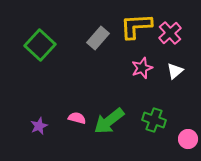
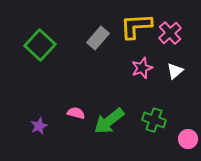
pink semicircle: moved 1 px left, 5 px up
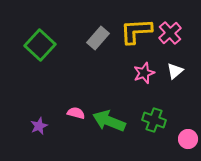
yellow L-shape: moved 5 px down
pink star: moved 2 px right, 5 px down
green arrow: rotated 60 degrees clockwise
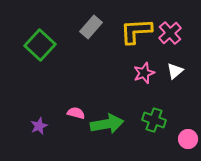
gray rectangle: moved 7 px left, 11 px up
green arrow: moved 2 px left, 3 px down; rotated 148 degrees clockwise
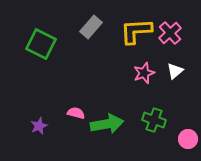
green square: moved 1 px right, 1 px up; rotated 16 degrees counterclockwise
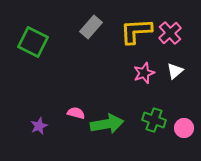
green square: moved 8 px left, 2 px up
pink circle: moved 4 px left, 11 px up
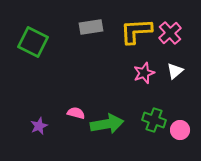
gray rectangle: rotated 40 degrees clockwise
pink circle: moved 4 px left, 2 px down
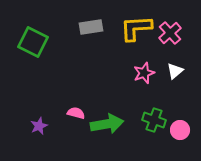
yellow L-shape: moved 3 px up
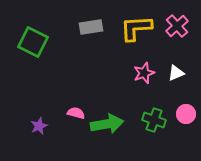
pink cross: moved 7 px right, 7 px up
white triangle: moved 1 px right, 2 px down; rotated 18 degrees clockwise
pink circle: moved 6 px right, 16 px up
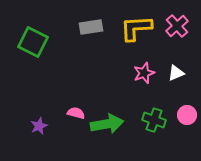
pink circle: moved 1 px right, 1 px down
